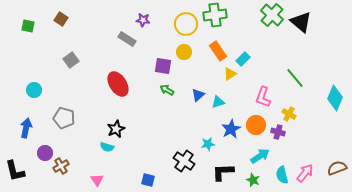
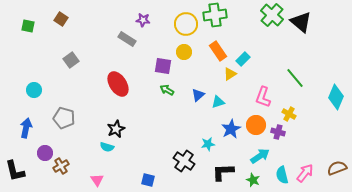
cyan diamond at (335, 98): moved 1 px right, 1 px up
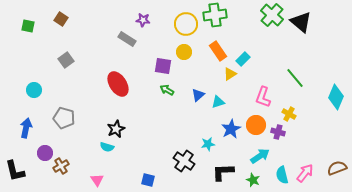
gray square at (71, 60): moved 5 px left
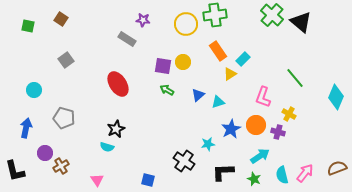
yellow circle at (184, 52): moved 1 px left, 10 px down
green star at (253, 180): moved 1 px right, 1 px up
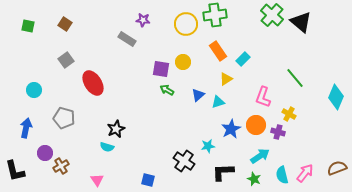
brown square at (61, 19): moved 4 px right, 5 px down
purple square at (163, 66): moved 2 px left, 3 px down
yellow triangle at (230, 74): moved 4 px left, 5 px down
red ellipse at (118, 84): moved 25 px left, 1 px up
cyan star at (208, 144): moved 2 px down
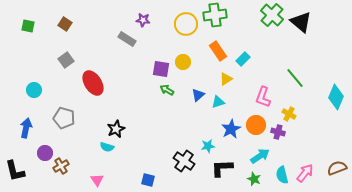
black L-shape at (223, 172): moved 1 px left, 4 px up
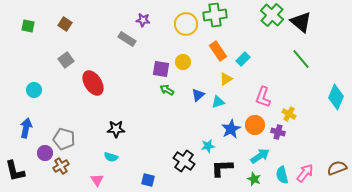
green line at (295, 78): moved 6 px right, 19 px up
gray pentagon at (64, 118): moved 21 px down
orange circle at (256, 125): moved 1 px left
black star at (116, 129): rotated 24 degrees clockwise
cyan semicircle at (107, 147): moved 4 px right, 10 px down
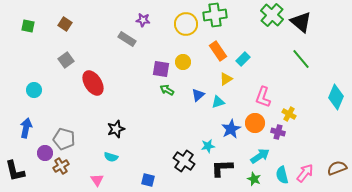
orange circle at (255, 125): moved 2 px up
black star at (116, 129): rotated 18 degrees counterclockwise
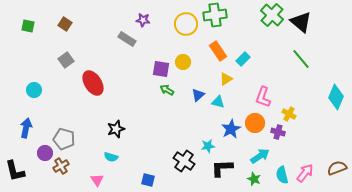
cyan triangle at (218, 102): rotated 32 degrees clockwise
